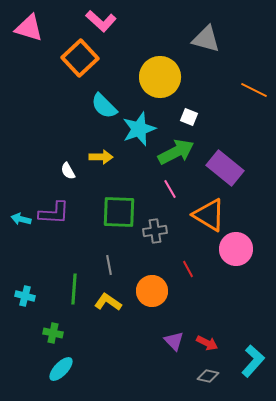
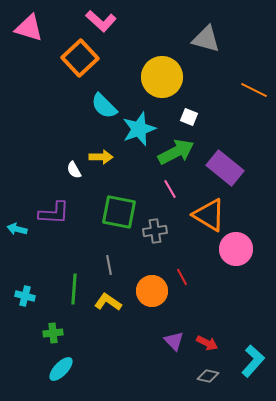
yellow circle: moved 2 px right
white semicircle: moved 6 px right, 1 px up
green square: rotated 9 degrees clockwise
cyan arrow: moved 4 px left, 10 px down
red line: moved 6 px left, 8 px down
green cross: rotated 18 degrees counterclockwise
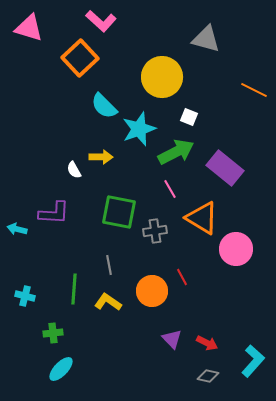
orange triangle: moved 7 px left, 3 px down
purple triangle: moved 2 px left, 2 px up
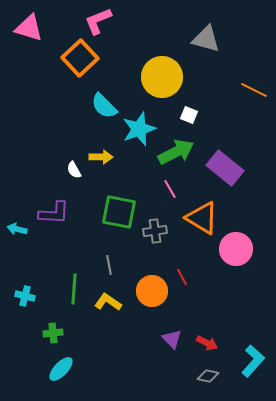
pink L-shape: moved 3 px left; rotated 116 degrees clockwise
white square: moved 2 px up
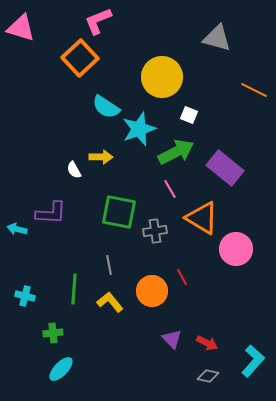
pink triangle: moved 8 px left
gray triangle: moved 11 px right, 1 px up
cyan semicircle: moved 2 px right, 1 px down; rotated 12 degrees counterclockwise
purple L-shape: moved 3 px left
yellow L-shape: moved 2 px right; rotated 16 degrees clockwise
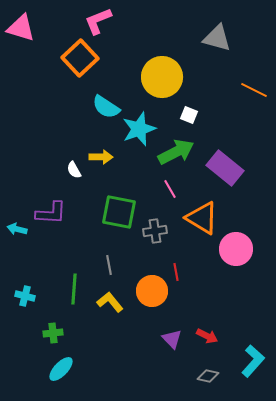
red line: moved 6 px left, 5 px up; rotated 18 degrees clockwise
red arrow: moved 7 px up
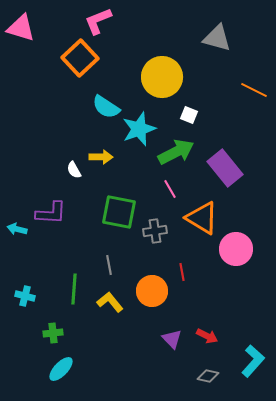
purple rectangle: rotated 12 degrees clockwise
red line: moved 6 px right
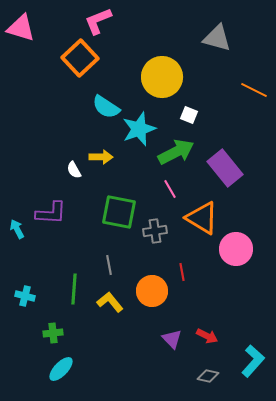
cyan arrow: rotated 48 degrees clockwise
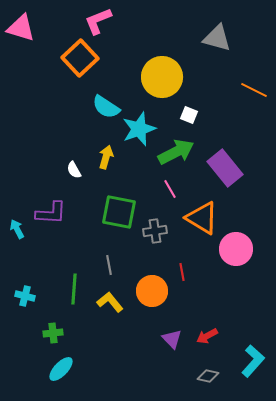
yellow arrow: moved 5 px right; rotated 75 degrees counterclockwise
red arrow: rotated 125 degrees clockwise
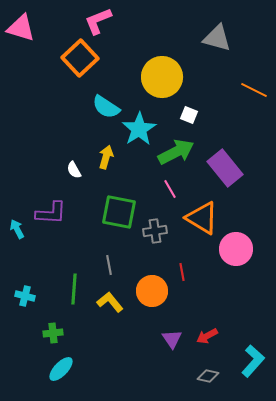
cyan star: rotated 12 degrees counterclockwise
purple triangle: rotated 10 degrees clockwise
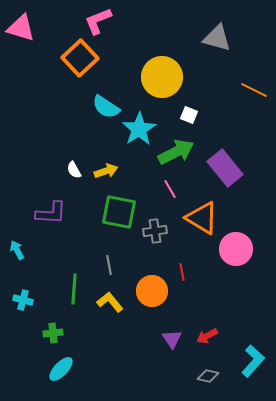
yellow arrow: moved 14 px down; rotated 55 degrees clockwise
cyan arrow: moved 21 px down
cyan cross: moved 2 px left, 4 px down
